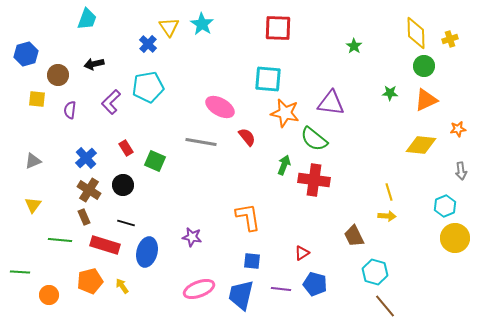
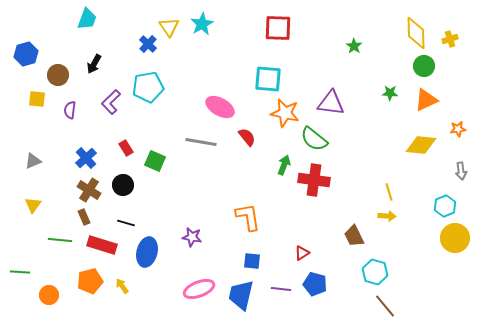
cyan star at (202, 24): rotated 10 degrees clockwise
black arrow at (94, 64): rotated 48 degrees counterclockwise
red rectangle at (105, 245): moved 3 px left
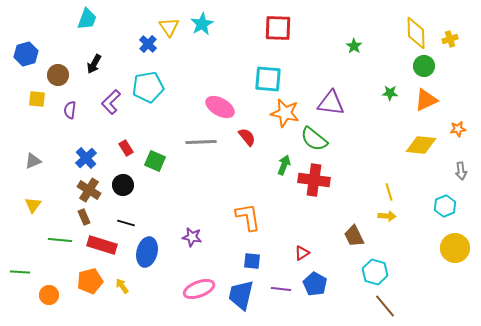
gray line at (201, 142): rotated 12 degrees counterclockwise
yellow circle at (455, 238): moved 10 px down
blue pentagon at (315, 284): rotated 15 degrees clockwise
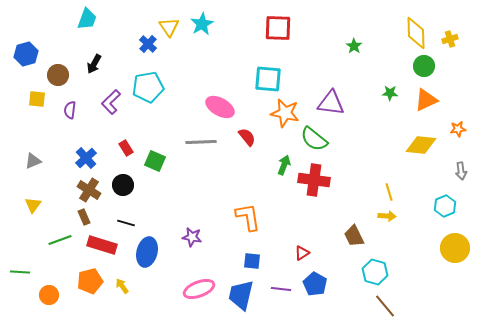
green line at (60, 240): rotated 25 degrees counterclockwise
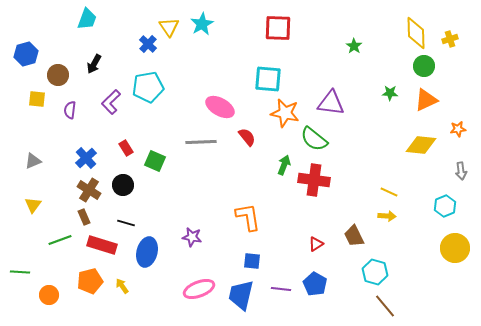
yellow line at (389, 192): rotated 48 degrees counterclockwise
red triangle at (302, 253): moved 14 px right, 9 px up
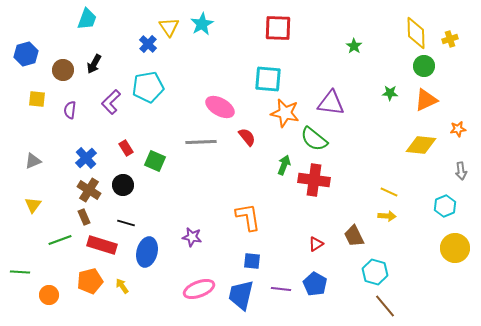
brown circle at (58, 75): moved 5 px right, 5 px up
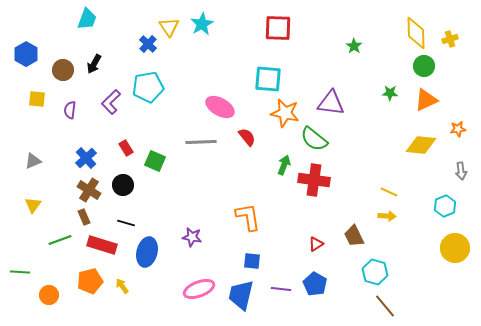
blue hexagon at (26, 54): rotated 15 degrees counterclockwise
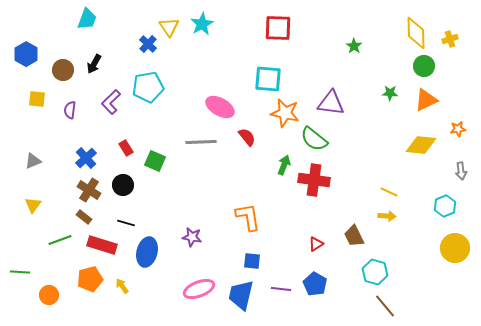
brown rectangle at (84, 217): rotated 28 degrees counterclockwise
orange pentagon at (90, 281): moved 2 px up
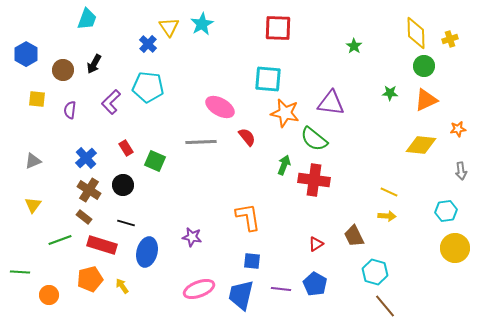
cyan pentagon at (148, 87): rotated 16 degrees clockwise
cyan hexagon at (445, 206): moved 1 px right, 5 px down; rotated 15 degrees clockwise
